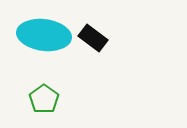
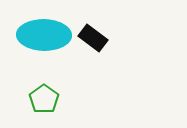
cyan ellipse: rotated 6 degrees counterclockwise
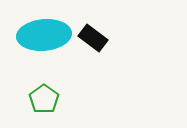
cyan ellipse: rotated 6 degrees counterclockwise
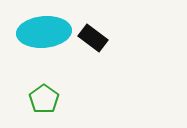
cyan ellipse: moved 3 px up
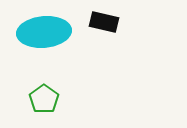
black rectangle: moved 11 px right, 16 px up; rotated 24 degrees counterclockwise
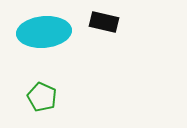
green pentagon: moved 2 px left, 2 px up; rotated 12 degrees counterclockwise
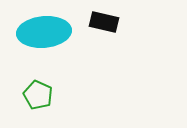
green pentagon: moved 4 px left, 2 px up
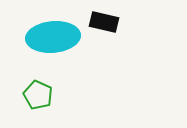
cyan ellipse: moved 9 px right, 5 px down
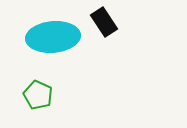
black rectangle: rotated 44 degrees clockwise
